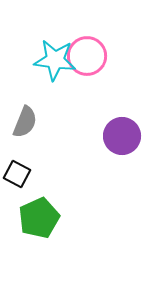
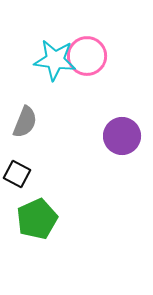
green pentagon: moved 2 px left, 1 px down
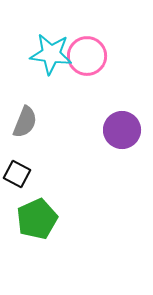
cyan star: moved 4 px left, 6 px up
purple circle: moved 6 px up
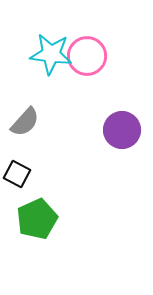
gray semicircle: rotated 20 degrees clockwise
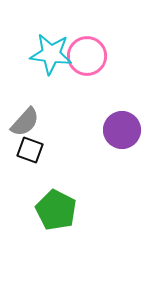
black square: moved 13 px right, 24 px up; rotated 8 degrees counterclockwise
green pentagon: moved 19 px right, 9 px up; rotated 21 degrees counterclockwise
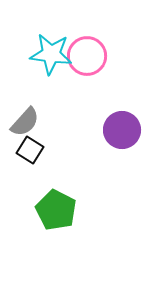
black square: rotated 12 degrees clockwise
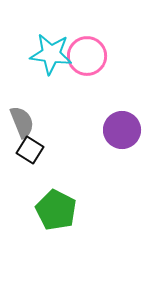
gray semicircle: moved 3 px left; rotated 64 degrees counterclockwise
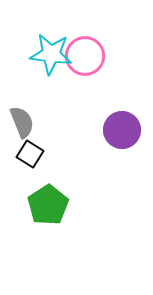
pink circle: moved 2 px left
black square: moved 4 px down
green pentagon: moved 8 px left, 5 px up; rotated 12 degrees clockwise
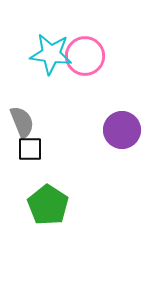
black square: moved 5 px up; rotated 32 degrees counterclockwise
green pentagon: rotated 6 degrees counterclockwise
